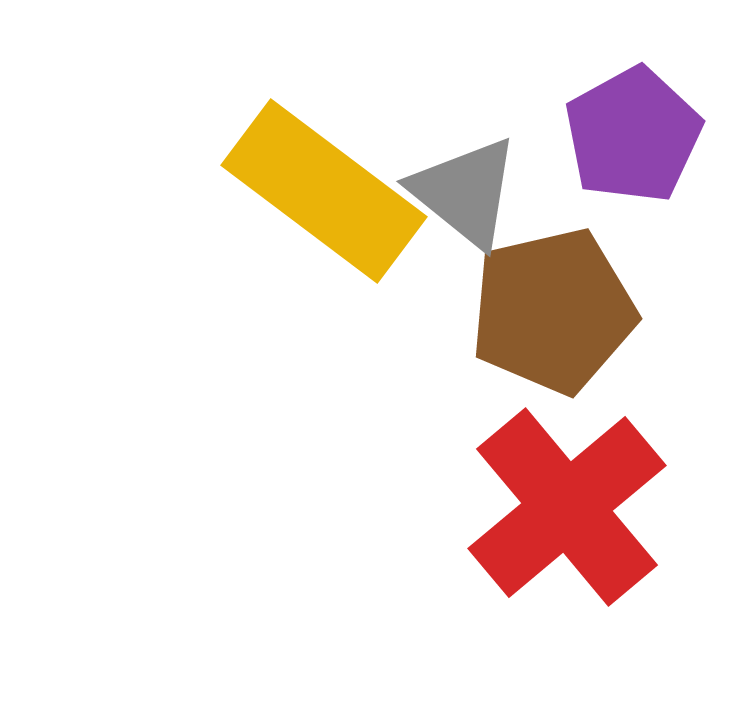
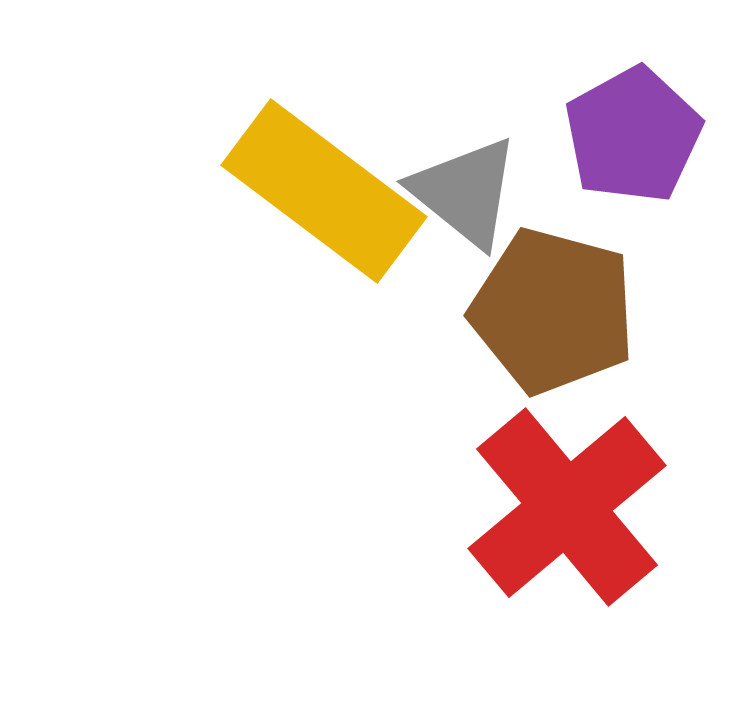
brown pentagon: rotated 28 degrees clockwise
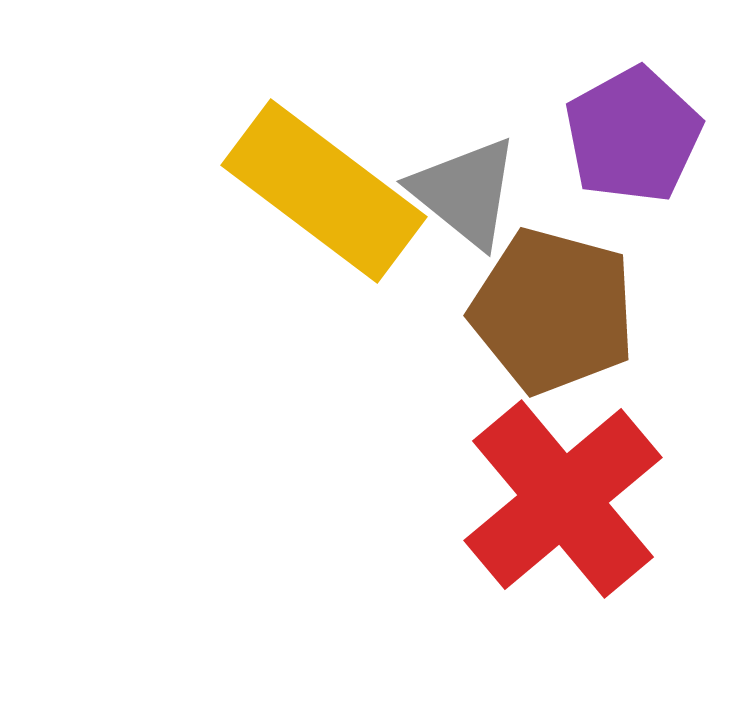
red cross: moved 4 px left, 8 px up
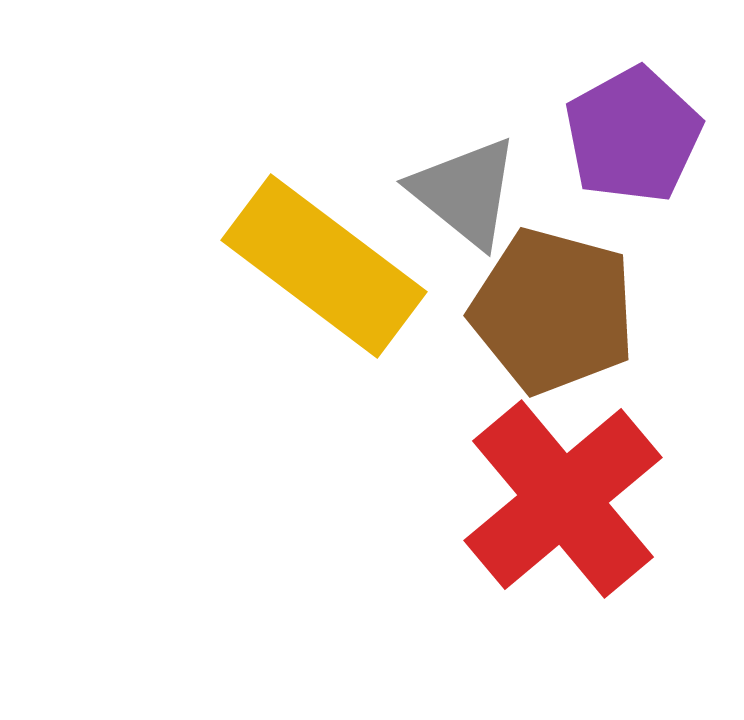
yellow rectangle: moved 75 px down
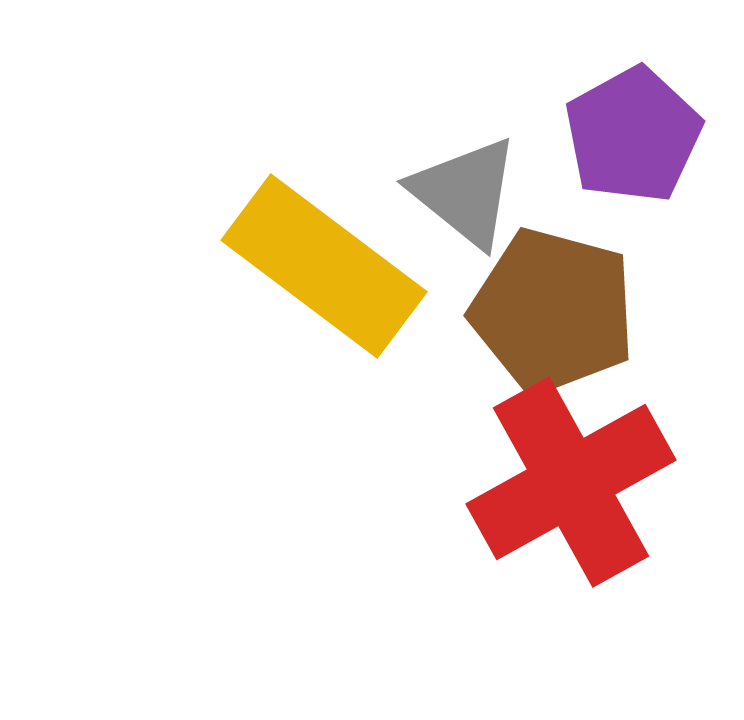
red cross: moved 8 px right, 17 px up; rotated 11 degrees clockwise
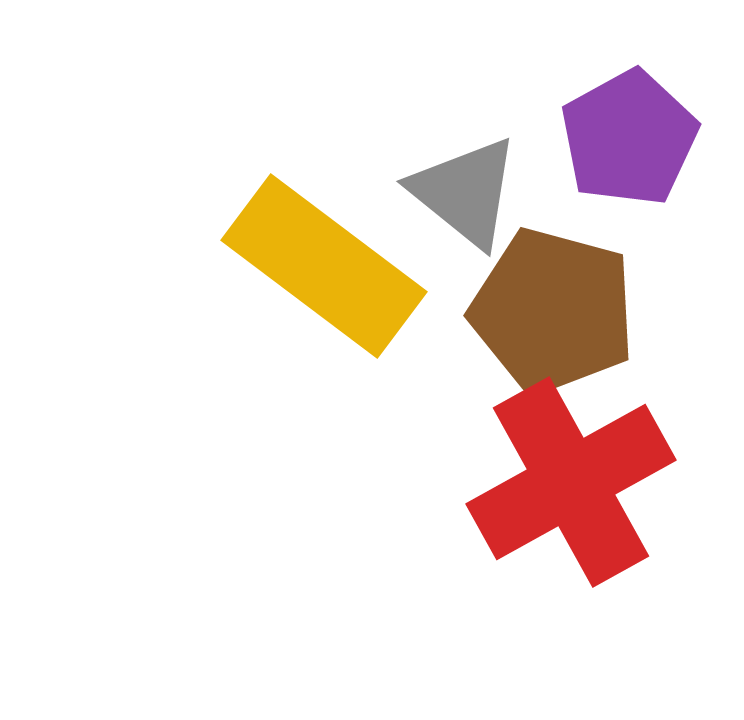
purple pentagon: moved 4 px left, 3 px down
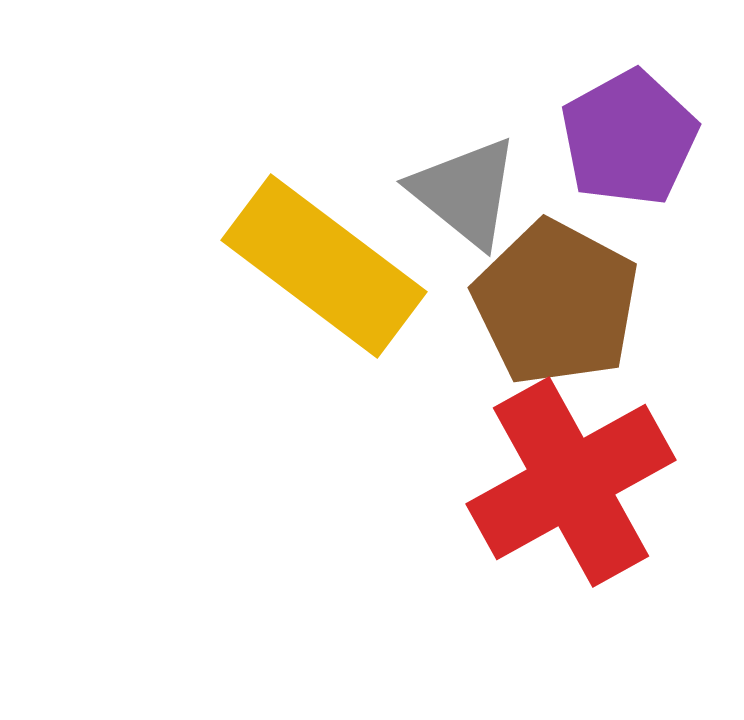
brown pentagon: moved 3 px right, 8 px up; rotated 13 degrees clockwise
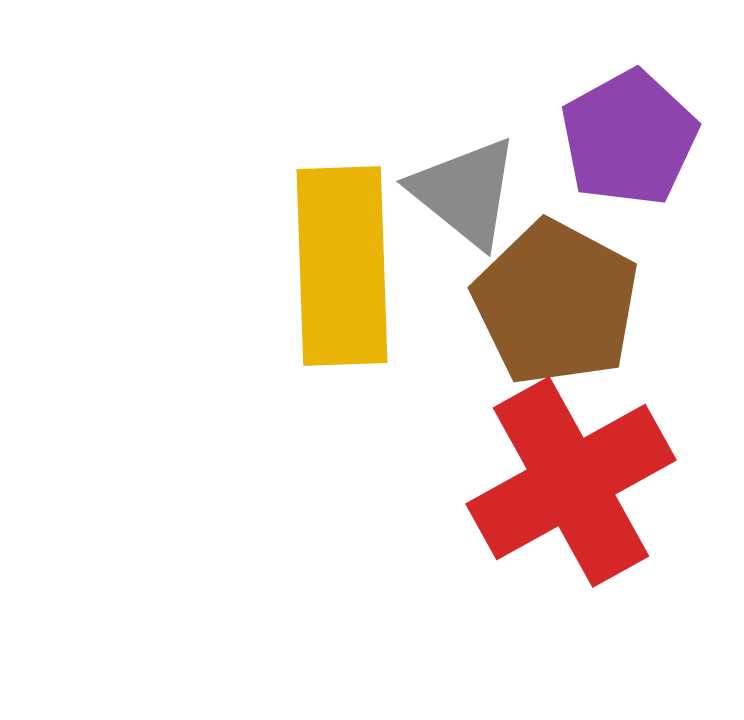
yellow rectangle: moved 18 px right; rotated 51 degrees clockwise
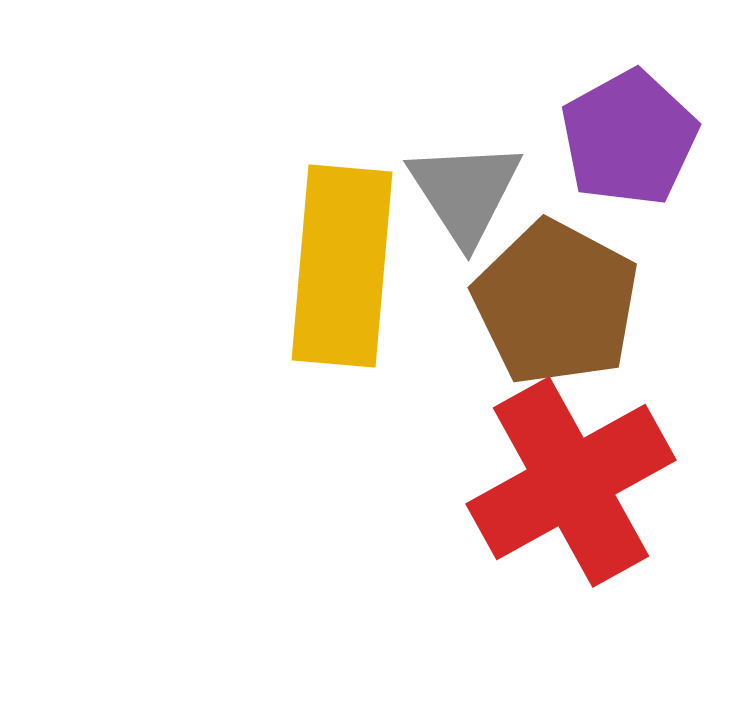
gray triangle: rotated 18 degrees clockwise
yellow rectangle: rotated 7 degrees clockwise
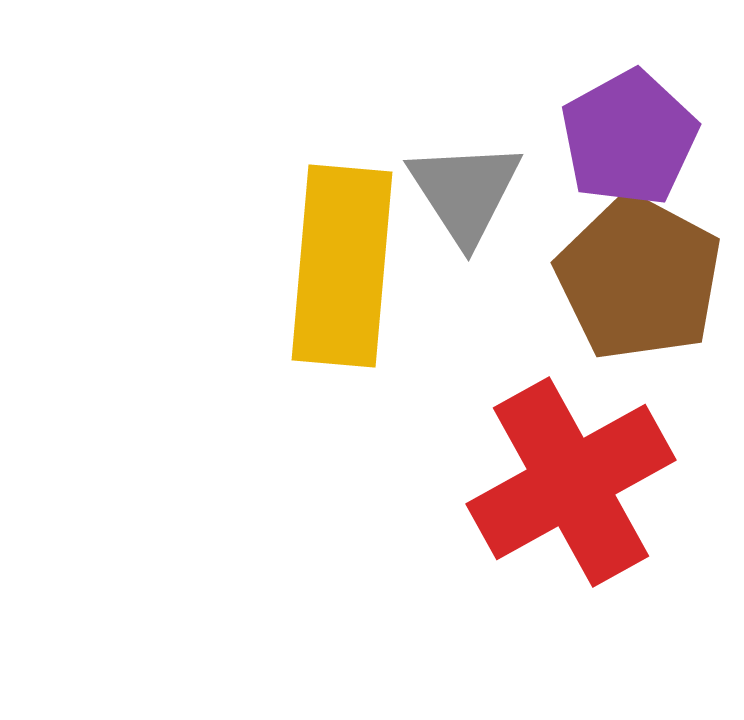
brown pentagon: moved 83 px right, 25 px up
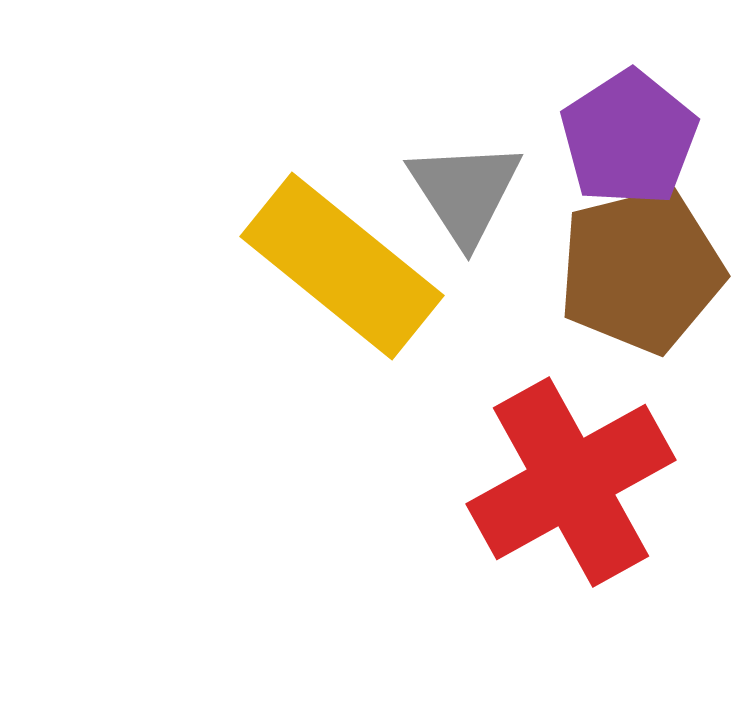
purple pentagon: rotated 4 degrees counterclockwise
yellow rectangle: rotated 56 degrees counterclockwise
brown pentagon: moved 2 px right, 8 px up; rotated 30 degrees clockwise
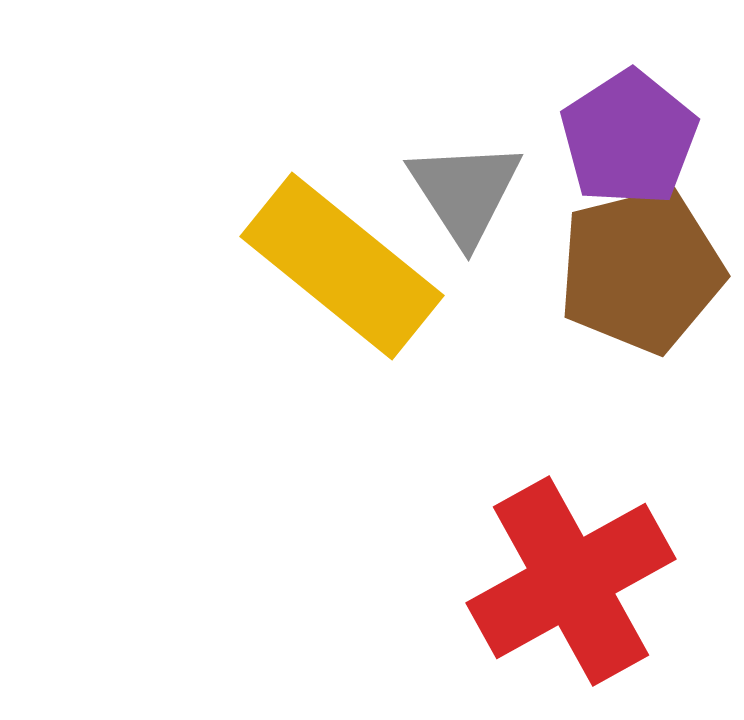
red cross: moved 99 px down
